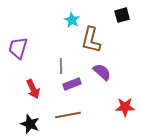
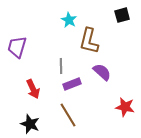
cyan star: moved 3 px left
brown L-shape: moved 2 px left, 1 px down
purple trapezoid: moved 1 px left, 1 px up
red star: rotated 12 degrees clockwise
brown line: rotated 70 degrees clockwise
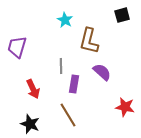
cyan star: moved 4 px left
purple rectangle: moved 2 px right; rotated 60 degrees counterclockwise
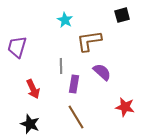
brown L-shape: rotated 68 degrees clockwise
brown line: moved 8 px right, 2 px down
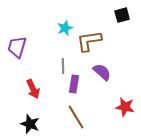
cyan star: moved 8 px down; rotated 21 degrees clockwise
gray line: moved 2 px right
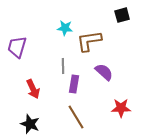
cyan star: rotated 28 degrees clockwise
purple semicircle: moved 2 px right
red star: moved 4 px left, 1 px down; rotated 12 degrees counterclockwise
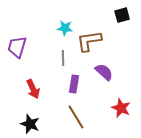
gray line: moved 8 px up
red star: rotated 24 degrees clockwise
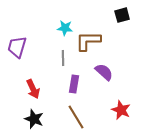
brown L-shape: moved 1 px left; rotated 8 degrees clockwise
red star: moved 2 px down
black star: moved 4 px right, 5 px up
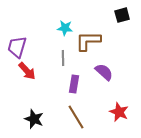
red arrow: moved 6 px left, 18 px up; rotated 18 degrees counterclockwise
red star: moved 2 px left, 2 px down
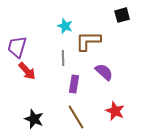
cyan star: moved 2 px up; rotated 14 degrees clockwise
red star: moved 4 px left, 1 px up
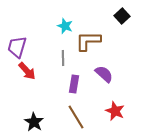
black square: moved 1 px down; rotated 28 degrees counterclockwise
purple semicircle: moved 2 px down
black star: moved 3 px down; rotated 12 degrees clockwise
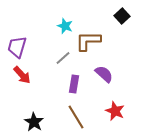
gray line: rotated 49 degrees clockwise
red arrow: moved 5 px left, 4 px down
